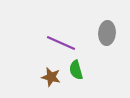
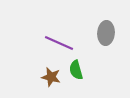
gray ellipse: moved 1 px left
purple line: moved 2 px left
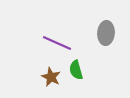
purple line: moved 2 px left
brown star: rotated 12 degrees clockwise
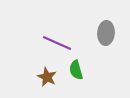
brown star: moved 4 px left
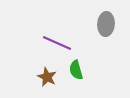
gray ellipse: moved 9 px up
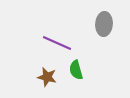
gray ellipse: moved 2 px left
brown star: rotated 12 degrees counterclockwise
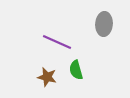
purple line: moved 1 px up
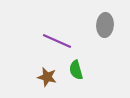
gray ellipse: moved 1 px right, 1 px down
purple line: moved 1 px up
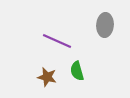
green semicircle: moved 1 px right, 1 px down
